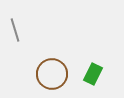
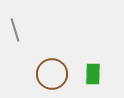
green rectangle: rotated 25 degrees counterclockwise
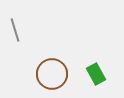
green rectangle: moved 3 px right; rotated 30 degrees counterclockwise
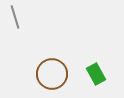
gray line: moved 13 px up
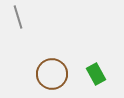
gray line: moved 3 px right
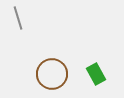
gray line: moved 1 px down
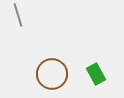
gray line: moved 3 px up
